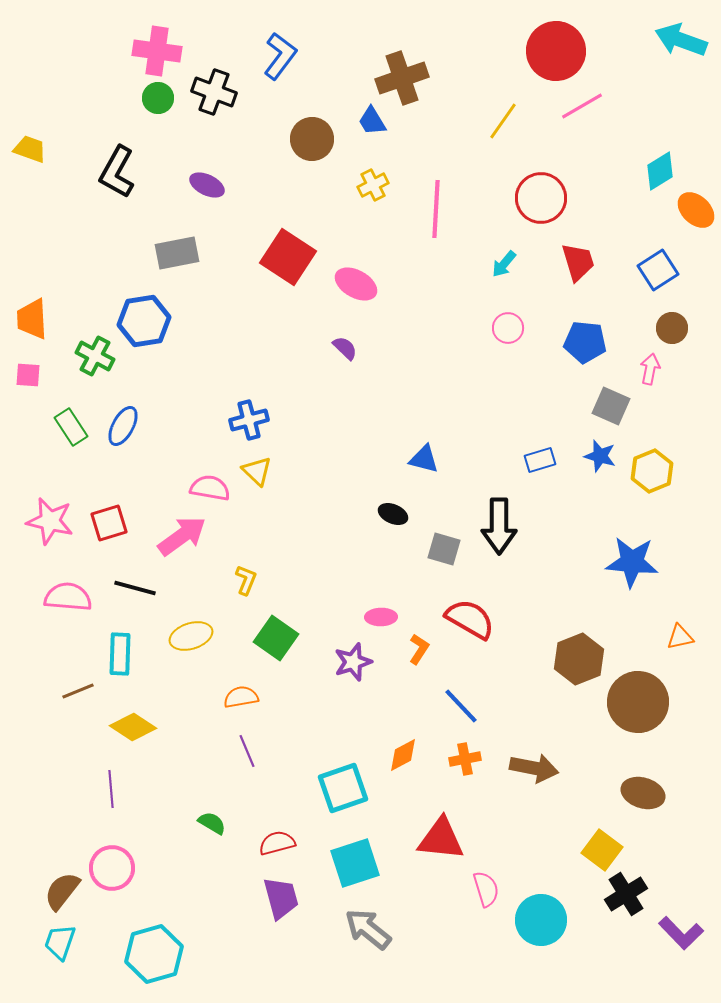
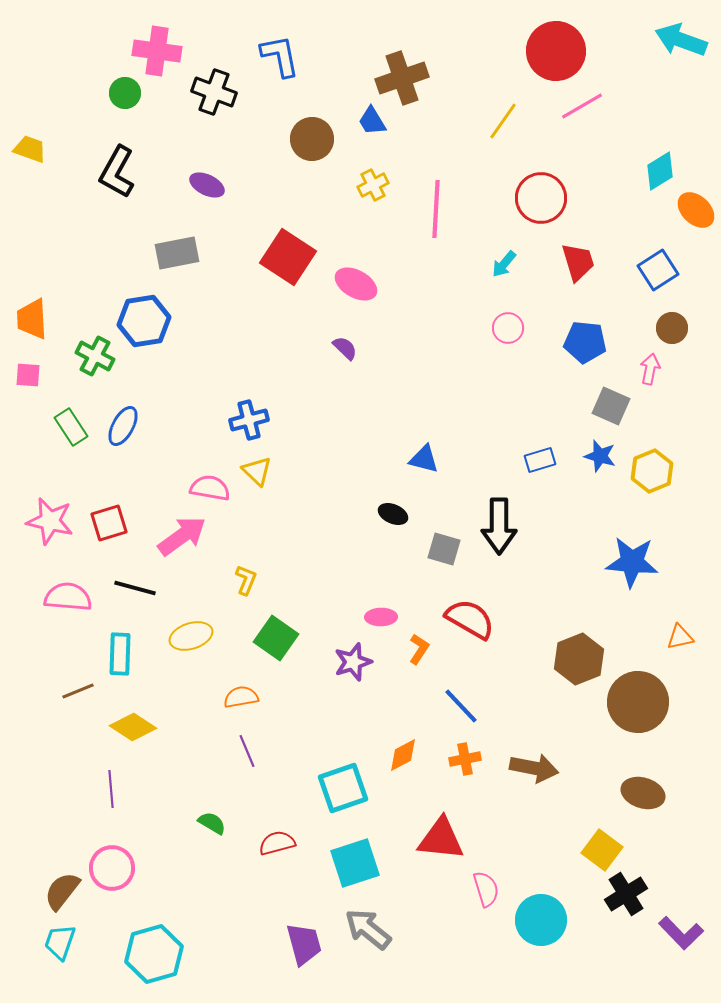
blue L-shape at (280, 56): rotated 48 degrees counterclockwise
green circle at (158, 98): moved 33 px left, 5 px up
purple trapezoid at (281, 898): moved 23 px right, 46 px down
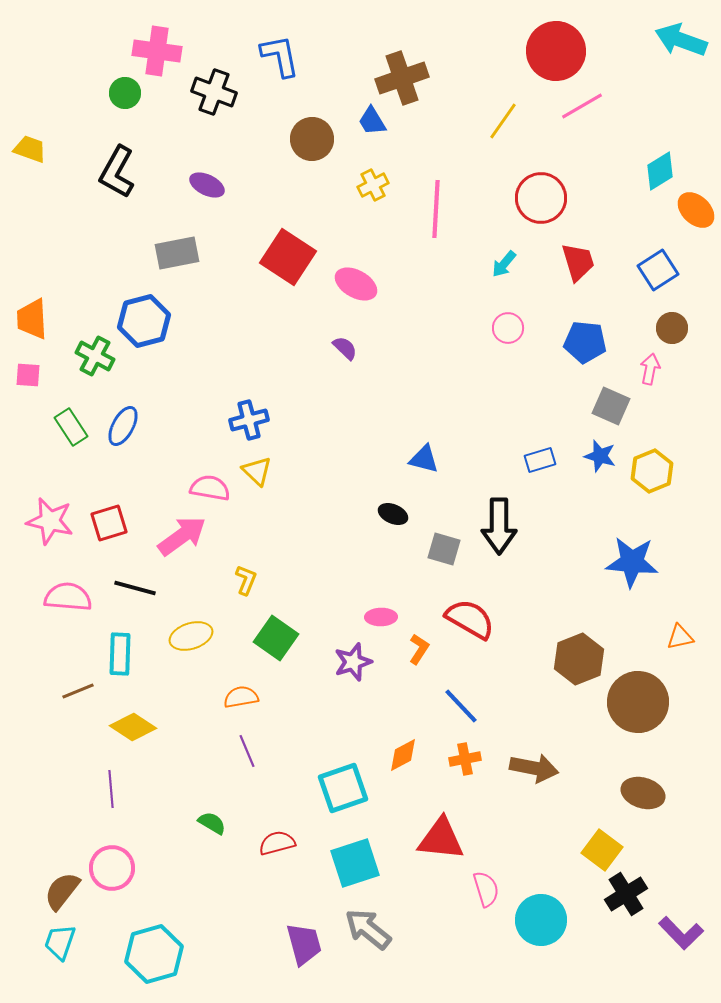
blue hexagon at (144, 321): rotated 6 degrees counterclockwise
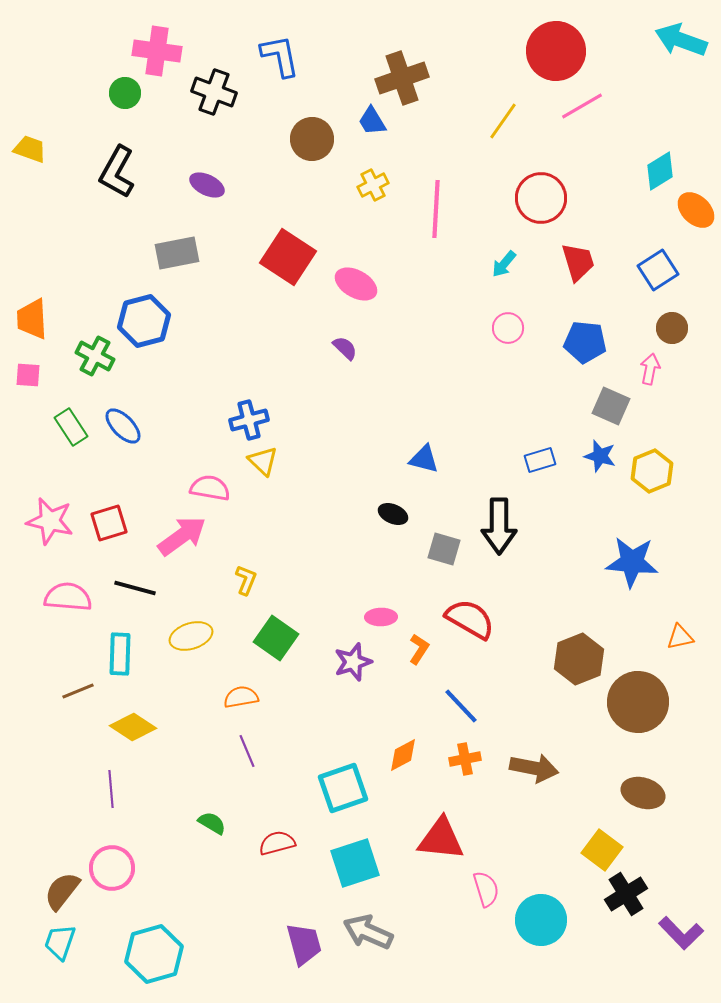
blue ellipse at (123, 426): rotated 72 degrees counterclockwise
yellow triangle at (257, 471): moved 6 px right, 10 px up
gray arrow at (368, 929): moved 3 px down; rotated 15 degrees counterclockwise
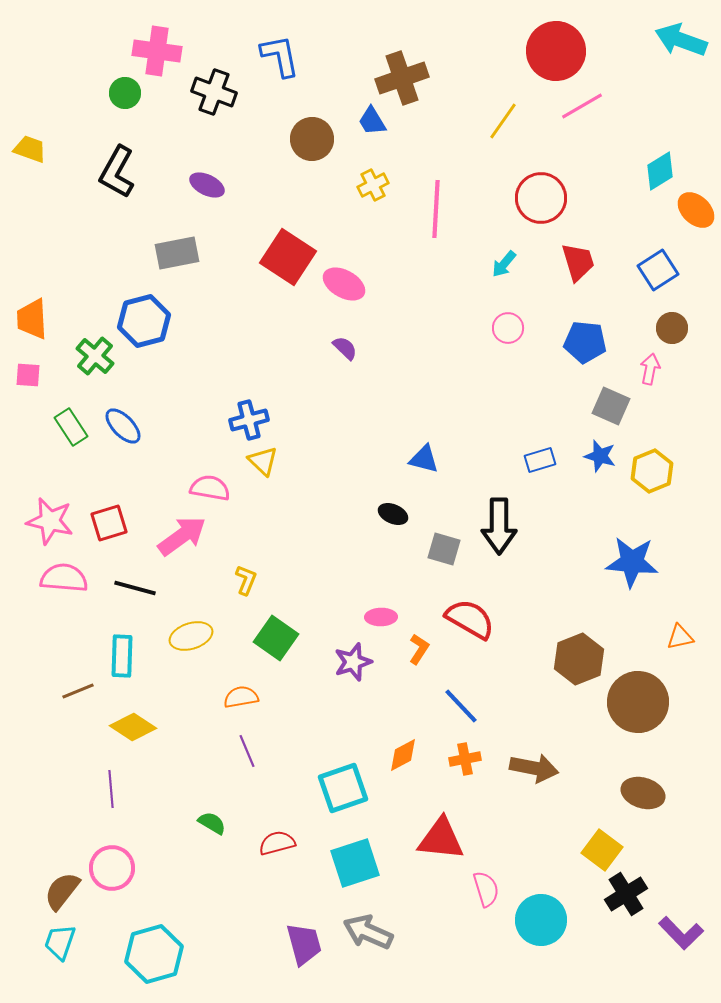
pink ellipse at (356, 284): moved 12 px left
green cross at (95, 356): rotated 12 degrees clockwise
pink semicircle at (68, 597): moved 4 px left, 19 px up
cyan rectangle at (120, 654): moved 2 px right, 2 px down
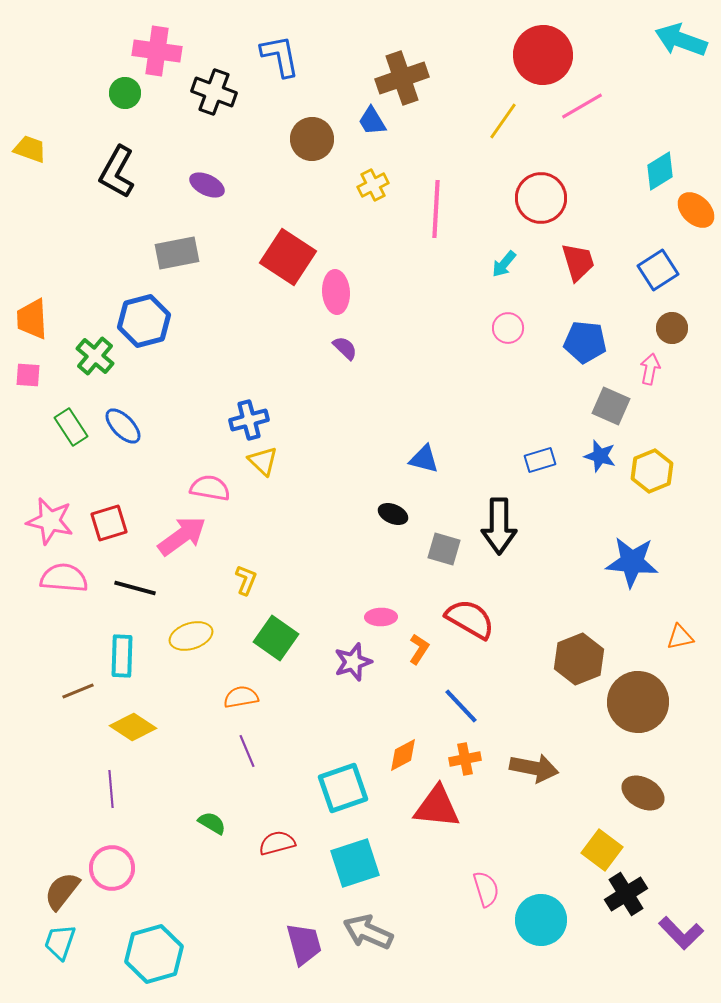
red circle at (556, 51): moved 13 px left, 4 px down
pink ellipse at (344, 284): moved 8 px left, 8 px down; rotated 57 degrees clockwise
brown ellipse at (643, 793): rotated 12 degrees clockwise
red triangle at (441, 839): moved 4 px left, 32 px up
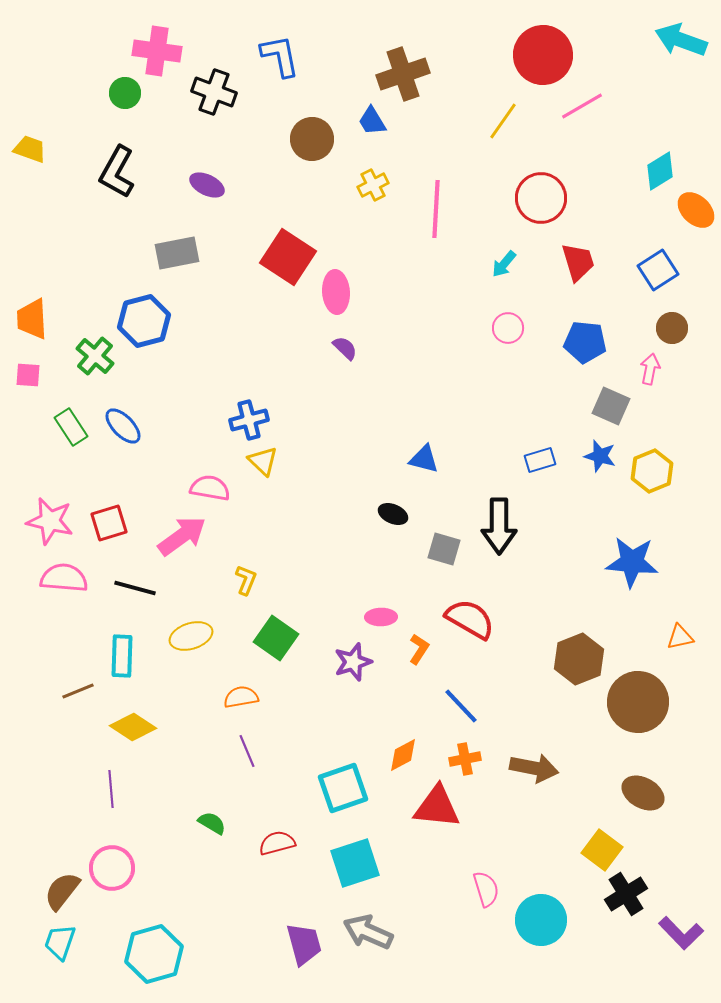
brown cross at (402, 78): moved 1 px right, 4 px up
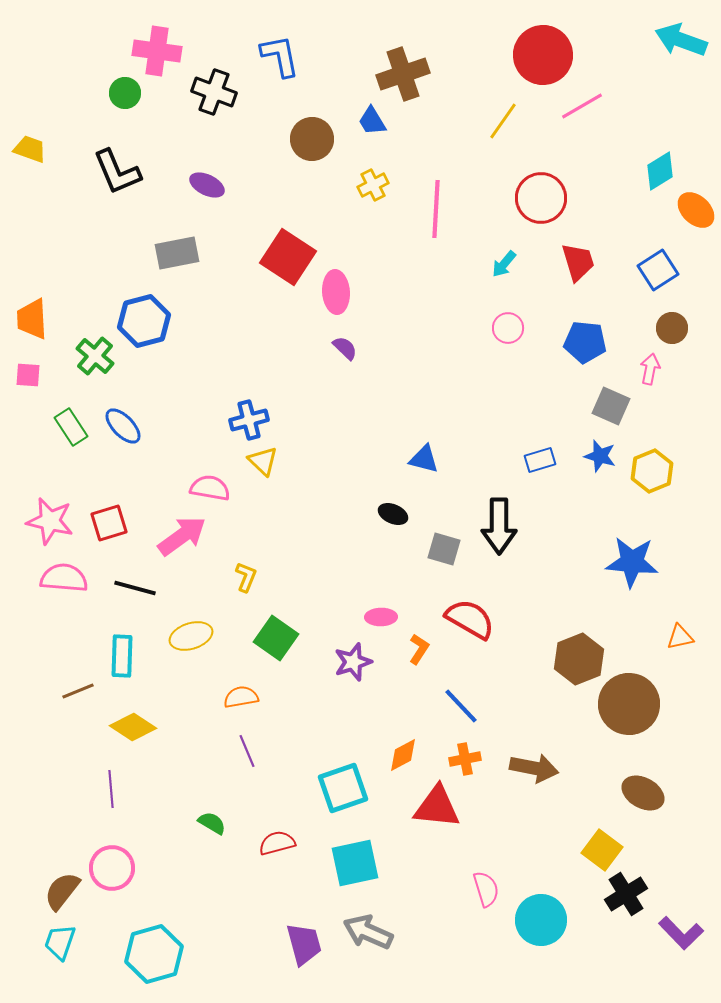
black L-shape at (117, 172): rotated 52 degrees counterclockwise
yellow L-shape at (246, 580): moved 3 px up
brown circle at (638, 702): moved 9 px left, 2 px down
cyan square at (355, 863): rotated 6 degrees clockwise
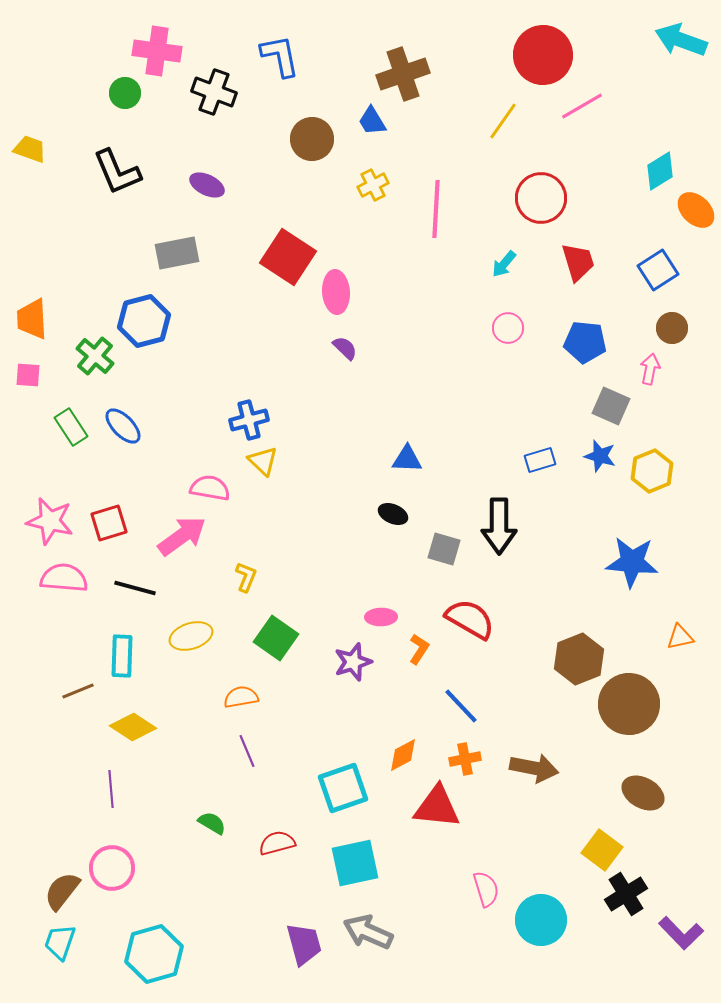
blue triangle at (424, 459): moved 17 px left; rotated 12 degrees counterclockwise
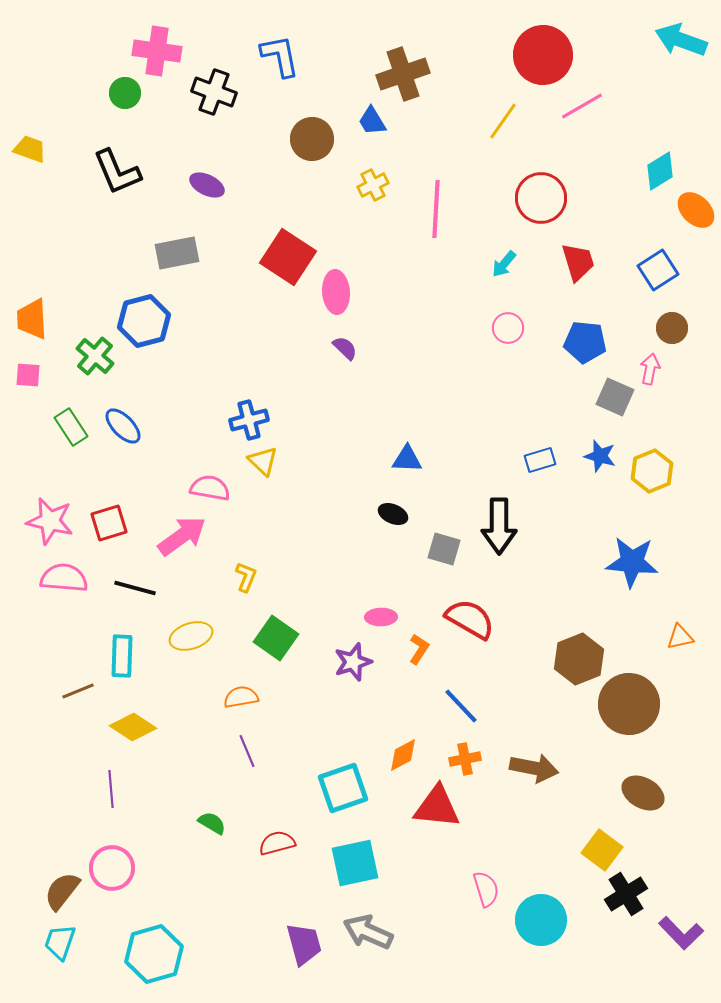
gray square at (611, 406): moved 4 px right, 9 px up
